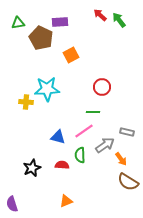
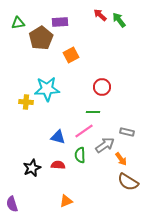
brown pentagon: rotated 15 degrees clockwise
red semicircle: moved 4 px left
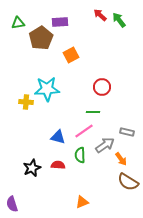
orange triangle: moved 16 px right, 1 px down
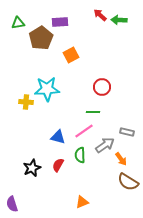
green arrow: rotated 49 degrees counterclockwise
red semicircle: rotated 64 degrees counterclockwise
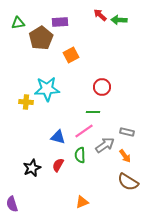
orange arrow: moved 4 px right, 3 px up
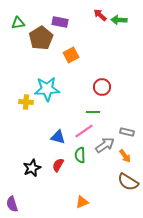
purple rectangle: rotated 14 degrees clockwise
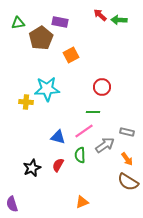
orange arrow: moved 2 px right, 3 px down
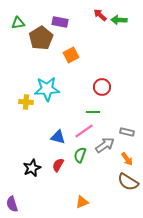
green semicircle: rotated 21 degrees clockwise
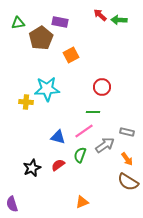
red semicircle: rotated 24 degrees clockwise
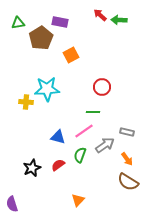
orange triangle: moved 4 px left, 2 px up; rotated 24 degrees counterclockwise
